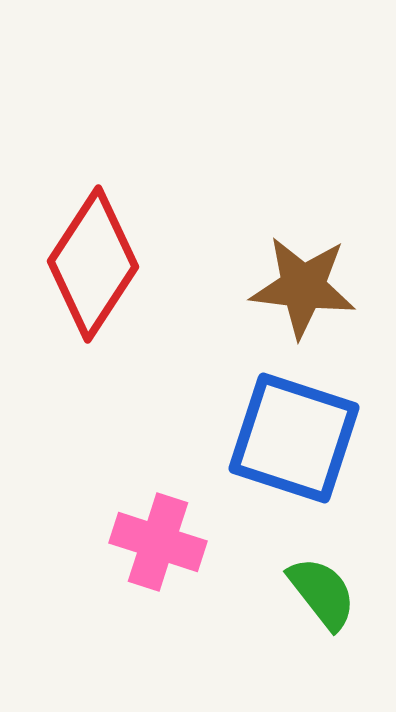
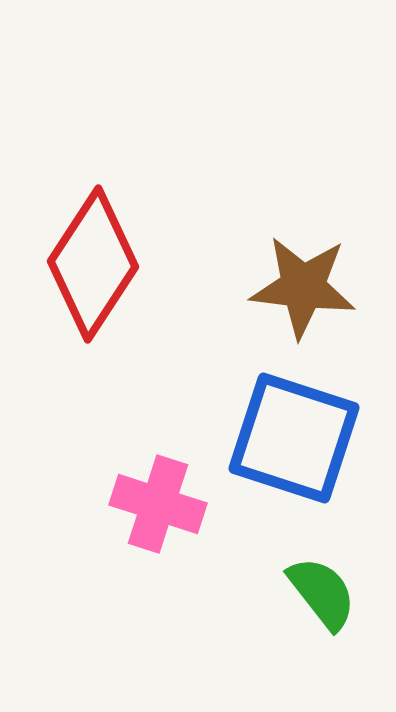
pink cross: moved 38 px up
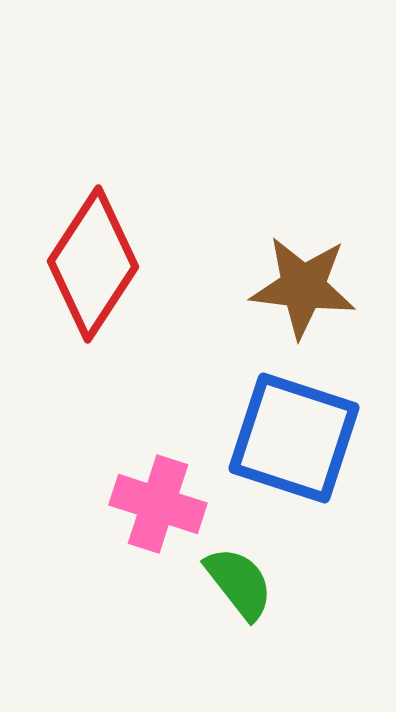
green semicircle: moved 83 px left, 10 px up
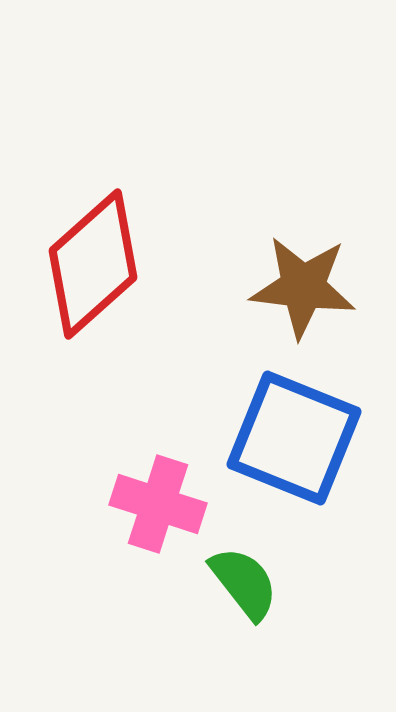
red diamond: rotated 15 degrees clockwise
blue square: rotated 4 degrees clockwise
green semicircle: moved 5 px right
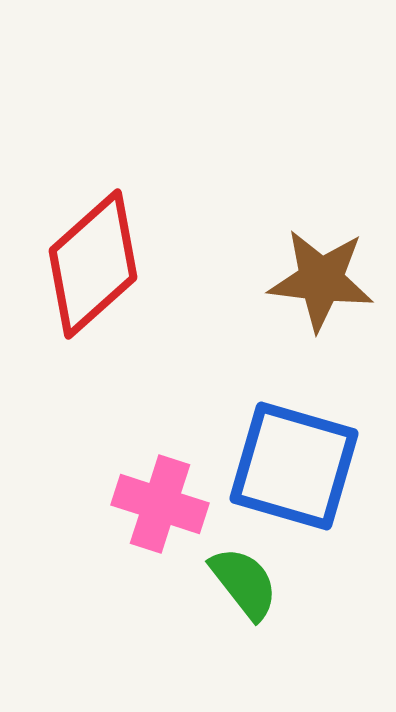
brown star: moved 18 px right, 7 px up
blue square: moved 28 px down; rotated 6 degrees counterclockwise
pink cross: moved 2 px right
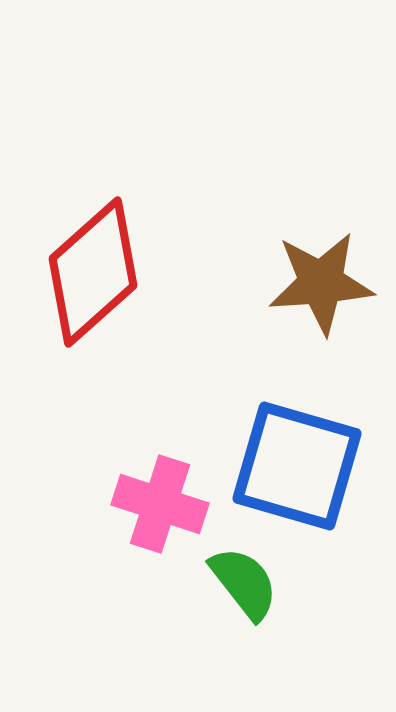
red diamond: moved 8 px down
brown star: moved 3 px down; rotated 11 degrees counterclockwise
blue square: moved 3 px right
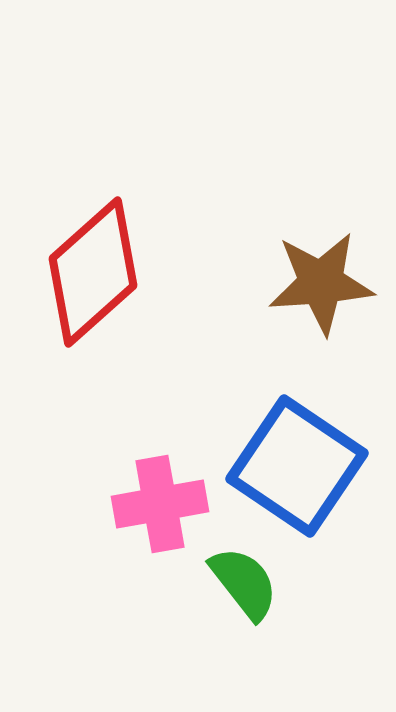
blue square: rotated 18 degrees clockwise
pink cross: rotated 28 degrees counterclockwise
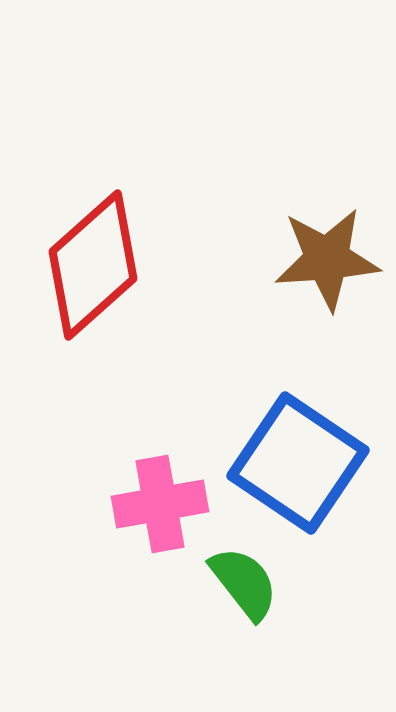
red diamond: moved 7 px up
brown star: moved 6 px right, 24 px up
blue square: moved 1 px right, 3 px up
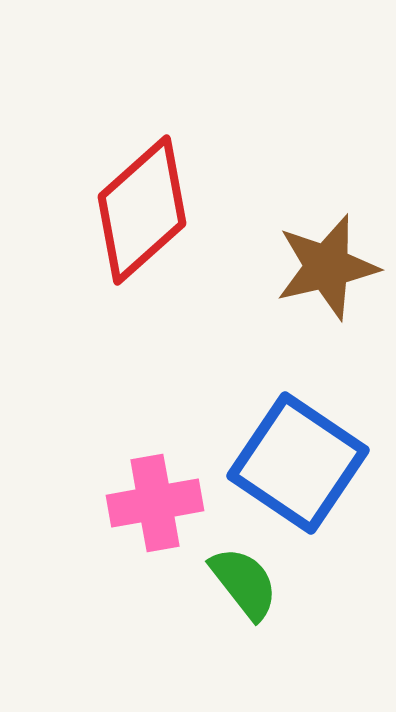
brown star: moved 8 px down; rotated 9 degrees counterclockwise
red diamond: moved 49 px right, 55 px up
pink cross: moved 5 px left, 1 px up
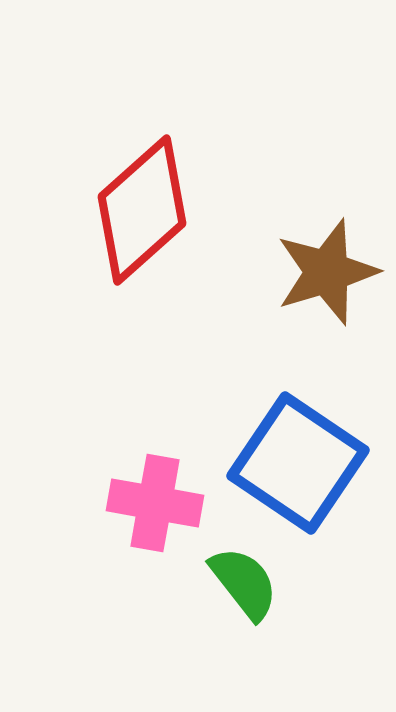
brown star: moved 5 px down; rotated 4 degrees counterclockwise
pink cross: rotated 20 degrees clockwise
